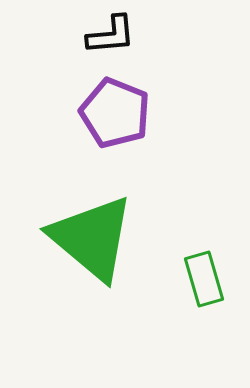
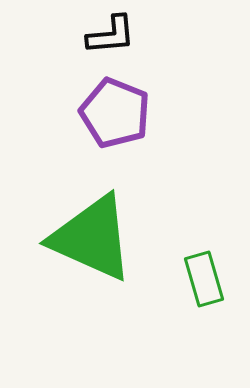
green triangle: rotated 16 degrees counterclockwise
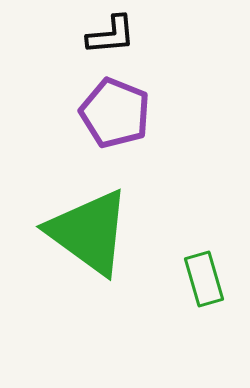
green triangle: moved 3 px left, 6 px up; rotated 12 degrees clockwise
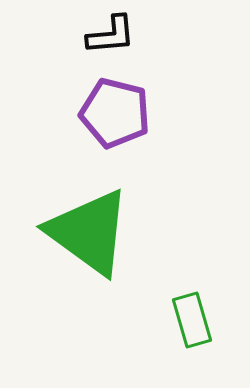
purple pentagon: rotated 8 degrees counterclockwise
green rectangle: moved 12 px left, 41 px down
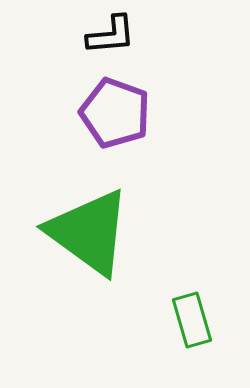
purple pentagon: rotated 6 degrees clockwise
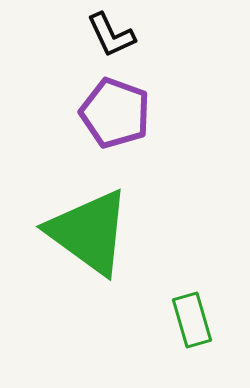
black L-shape: rotated 70 degrees clockwise
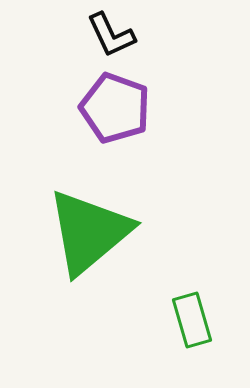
purple pentagon: moved 5 px up
green triangle: rotated 44 degrees clockwise
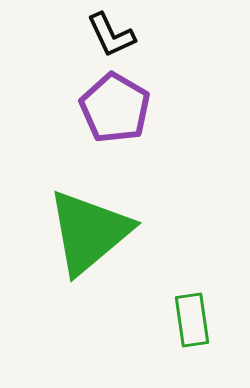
purple pentagon: rotated 10 degrees clockwise
green rectangle: rotated 8 degrees clockwise
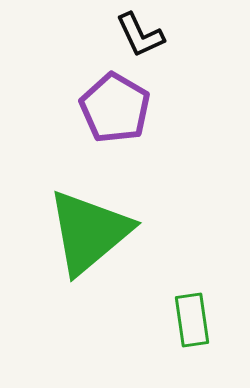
black L-shape: moved 29 px right
